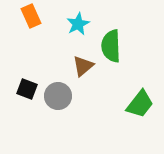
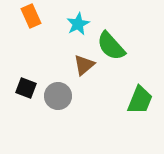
green semicircle: rotated 40 degrees counterclockwise
brown triangle: moved 1 px right, 1 px up
black square: moved 1 px left, 1 px up
green trapezoid: moved 4 px up; rotated 16 degrees counterclockwise
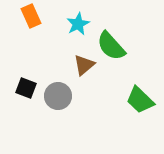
green trapezoid: rotated 112 degrees clockwise
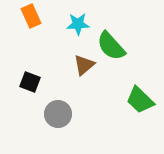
cyan star: rotated 25 degrees clockwise
black square: moved 4 px right, 6 px up
gray circle: moved 18 px down
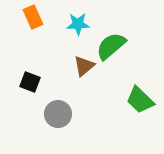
orange rectangle: moved 2 px right, 1 px down
green semicircle: rotated 92 degrees clockwise
brown triangle: moved 1 px down
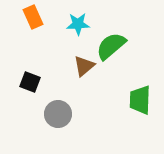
green trapezoid: rotated 48 degrees clockwise
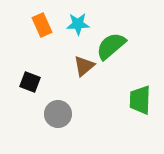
orange rectangle: moved 9 px right, 8 px down
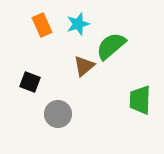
cyan star: rotated 15 degrees counterclockwise
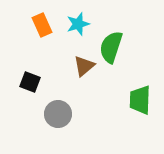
green semicircle: moved 1 px down; rotated 32 degrees counterclockwise
